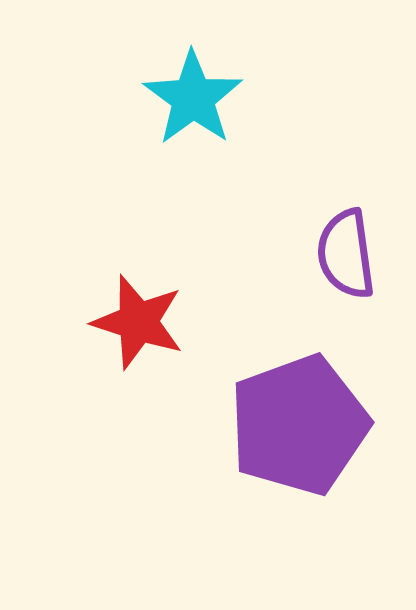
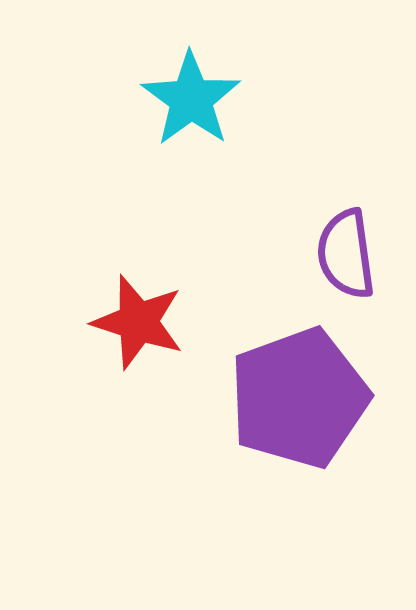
cyan star: moved 2 px left, 1 px down
purple pentagon: moved 27 px up
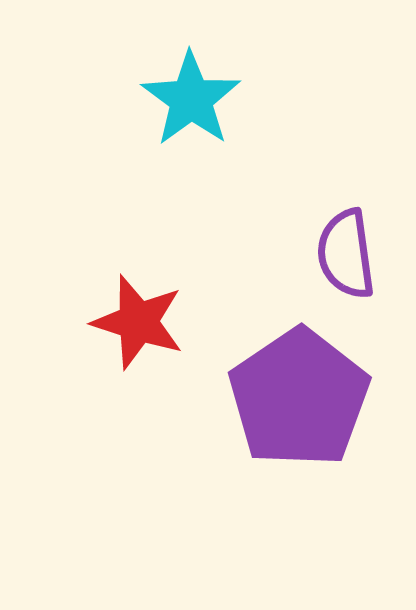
purple pentagon: rotated 14 degrees counterclockwise
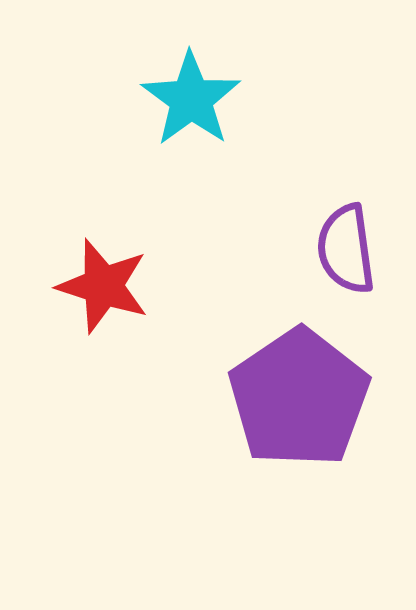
purple semicircle: moved 5 px up
red star: moved 35 px left, 36 px up
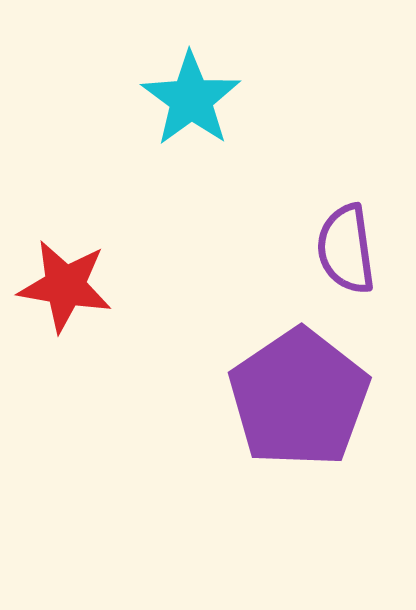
red star: moved 38 px left; rotated 8 degrees counterclockwise
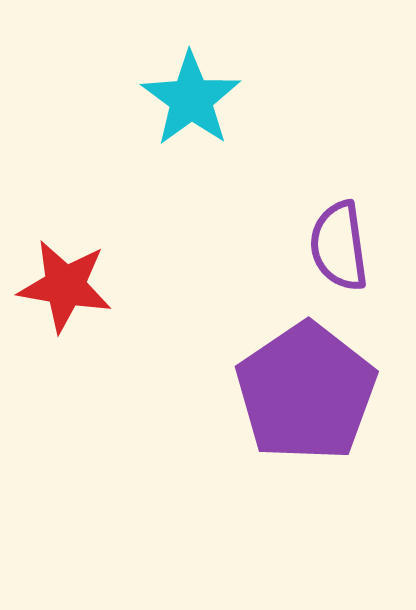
purple semicircle: moved 7 px left, 3 px up
purple pentagon: moved 7 px right, 6 px up
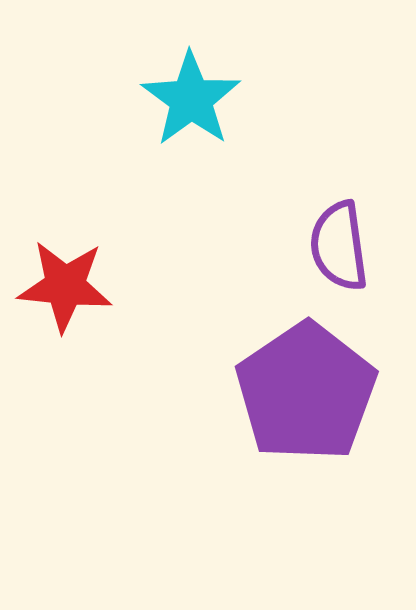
red star: rotated 4 degrees counterclockwise
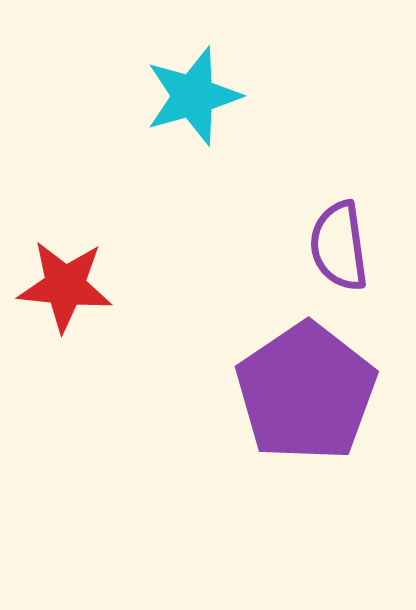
cyan star: moved 2 px right, 3 px up; rotated 20 degrees clockwise
